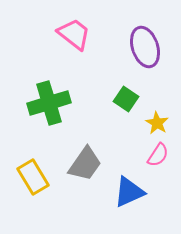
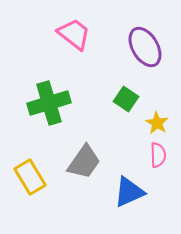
purple ellipse: rotated 12 degrees counterclockwise
pink semicircle: rotated 35 degrees counterclockwise
gray trapezoid: moved 1 px left, 2 px up
yellow rectangle: moved 3 px left
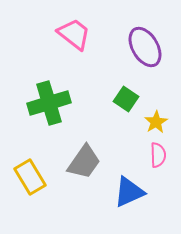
yellow star: moved 1 px left, 1 px up; rotated 10 degrees clockwise
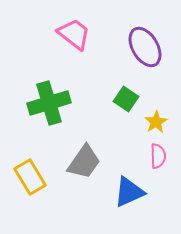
pink semicircle: moved 1 px down
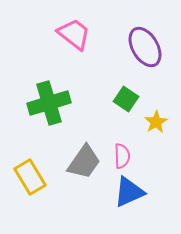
pink semicircle: moved 36 px left
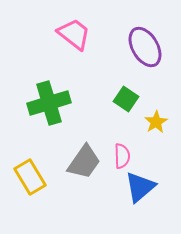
blue triangle: moved 11 px right, 5 px up; rotated 16 degrees counterclockwise
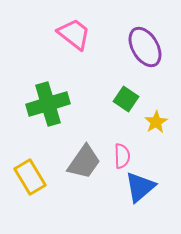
green cross: moved 1 px left, 1 px down
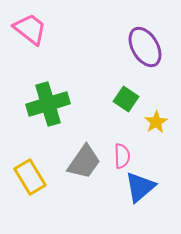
pink trapezoid: moved 44 px left, 5 px up
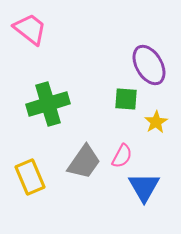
purple ellipse: moved 4 px right, 18 px down
green square: rotated 30 degrees counterclockwise
pink semicircle: rotated 30 degrees clockwise
yellow rectangle: rotated 8 degrees clockwise
blue triangle: moved 4 px right; rotated 20 degrees counterclockwise
